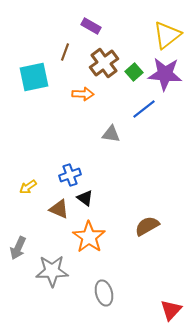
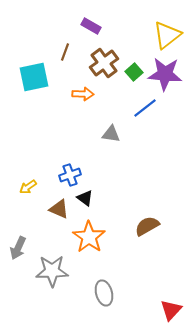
blue line: moved 1 px right, 1 px up
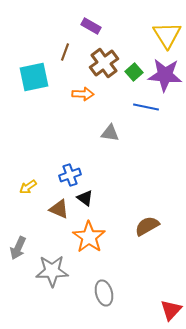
yellow triangle: rotated 24 degrees counterclockwise
purple star: moved 1 px down
blue line: moved 1 px right, 1 px up; rotated 50 degrees clockwise
gray triangle: moved 1 px left, 1 px up
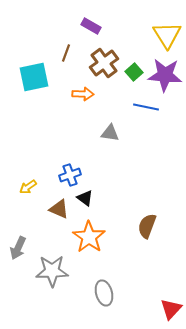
brown line: moved 1 px right, 1 px down
brown semicircle: rotated 40 degrees counterclockwise
red triangle: moved 1 px up
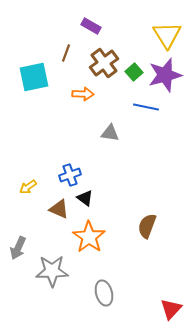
purple star: rotated 20 degrees counterclockwise
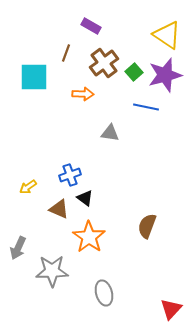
yellow triangle: rotated 24 degrees counterclockwise
cyan square: rotated 12 degrees clockwise
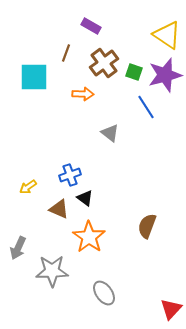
green square: rotated 30 degrees counterclockwise
blue line: rotated 45 degrees clockwise
gray triangle: rotated 30 degrees clockwise
gray ellipse: rotated 20 degrees counterclockwise
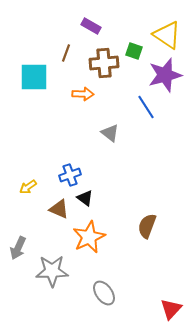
brown cross: rotated 32 degrees clockwise
green square: moved 21 px up
orange star: rotated 12 degrees clockwise
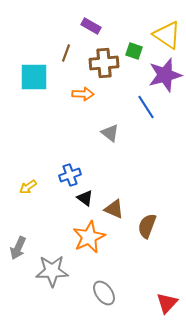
brown triangle: moved 55 px right
red triangle: moved 4 px left, 6 px up
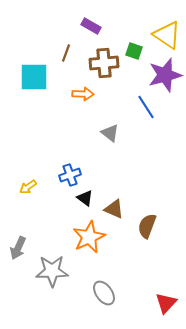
red triangle: moved 1 px left
